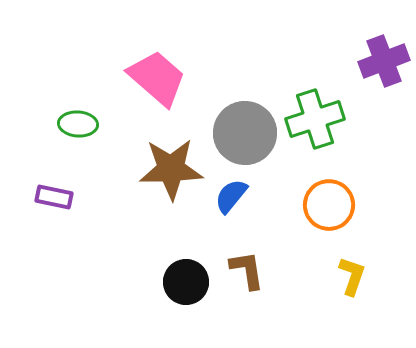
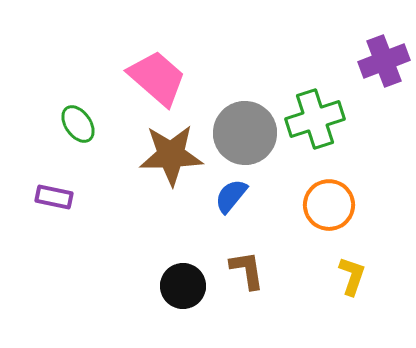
green ellipse: rotated 51 degrees clockwise
brown star: moved 14 px up
black circle: moved 3 px left, 4 px down
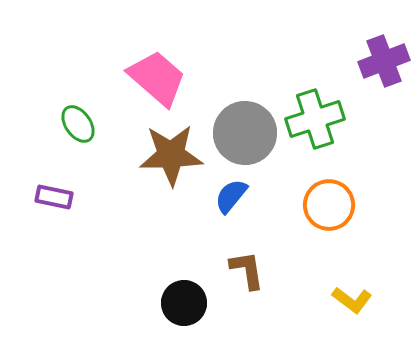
yellow L-shape: moved 24 px down; rotated 108 degrees clockwise
black circle: moved 1 px right, 17 px down
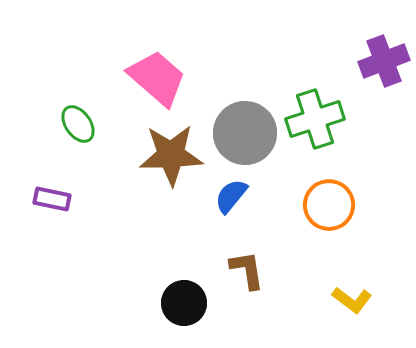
purple rectangle: moved 2 px left, 2 px down
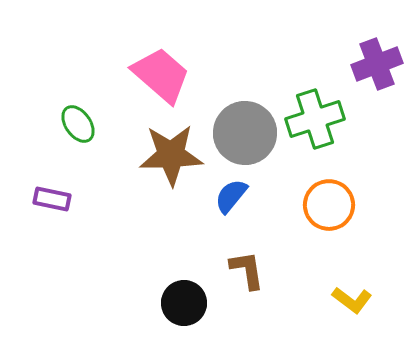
purple cross: moved 7 px left, 3 px down
pink trapezoid: moved 4 px right, 3 px up
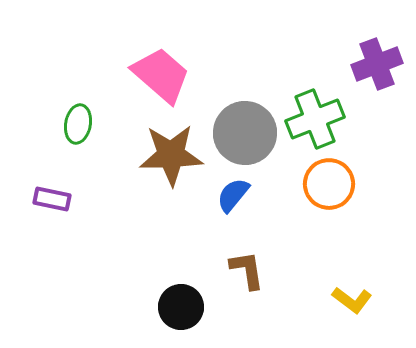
green cross: rotated 4 degrees counterclockwise
green ellipse: rotated 45 degrees clockwise
blue semicircle: moved 2 px right, 1 px up
orange circle: moved 21 px up
black circle: moved 3 px left, 4 px down
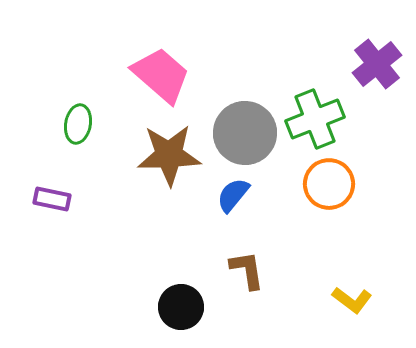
purple cross: rotated 18 degrees counterclockwise
brown star: moved 2 px left
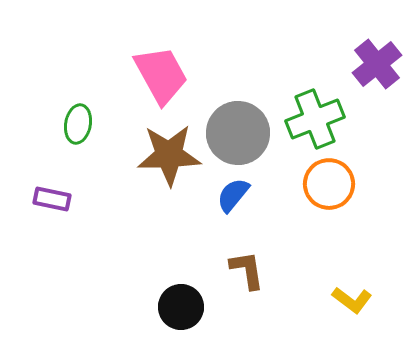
pink trapezoid: rotated 20 degrees clockwise
gray circle: moved 7 px left
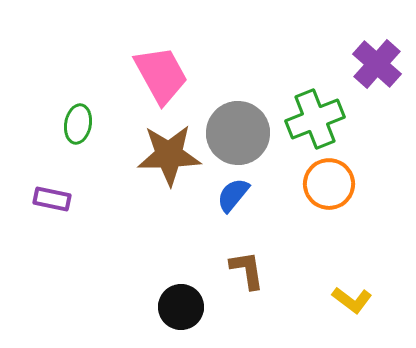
purple cross: rotated 9 degrees counterclockwise
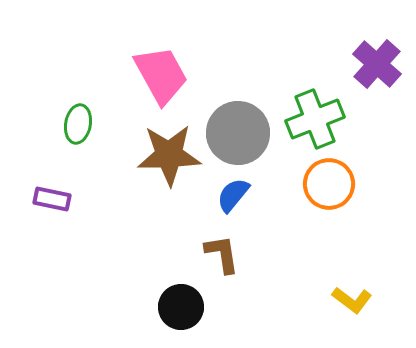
brown L-shape: moved 25 px left, 16 px up
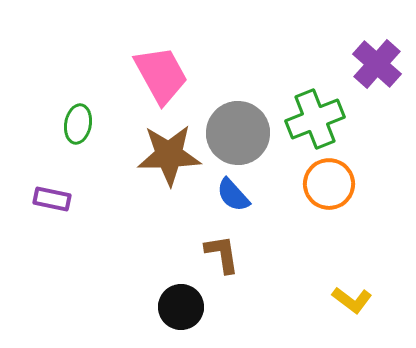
blue semicircle: rotated 81 degrees counterclockwise
